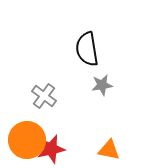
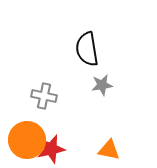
gray cross: rotated 25 degrees counterclockwise
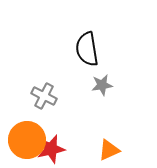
gray cross: rotated 15 degrees clockwise
orange triangle: rotated 35 degrees counterclockwise
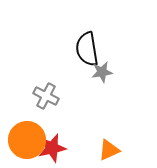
gray star: moved 13 px up
gray cross: moved 2 px right
red star: moved 1 px right, 1 px up
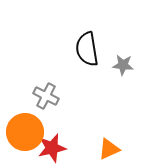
gray star: moved 21 px right, 7 px up; rotated 15 degrees clockwise
orange circle: moved 2 px left, 8 px up
orange triangle: moved 1 px up
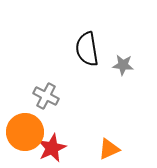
red star: rotated 12 degrees counterclockwise
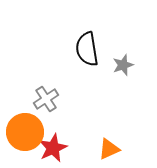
gray star: rotated 25 degrees counterclockwise
gray cross: moved 3 px down; rotated 30 degrees clockwise
red star: moved 1 px right
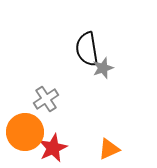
gray star: moved 20 px left, 3 px down
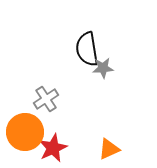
gray star: rotated 15 degrees clockwise
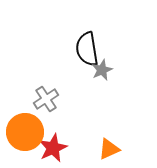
gray star: moved 1 px left, 2 px down; rotated 20 degrees counterclockwise
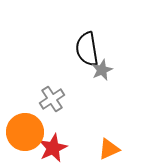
gray cross: moved 6 px right
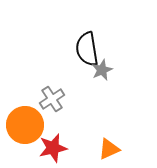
orange circle: moved 7 px up
red star: rotated 12 degrees clockwise
